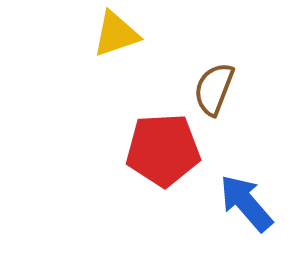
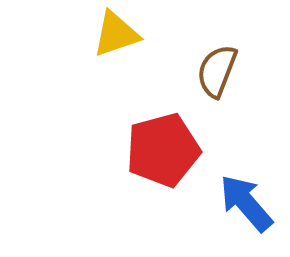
brown semicircle: moved 3 px right, 18 px up
red pentagon: rotated 12 degrees counterclockwise
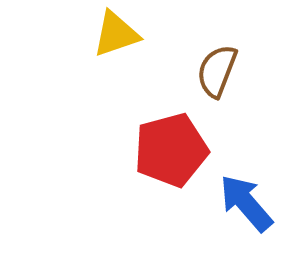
red pentagon: moved 8 px right
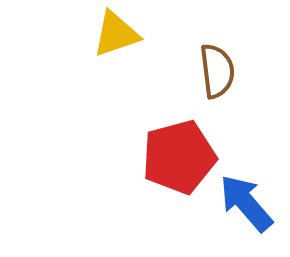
brown semicircle: rotated 152 degrees clockwise
red pentagon: moved 8 px right, 7 px down
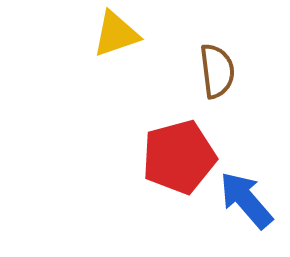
blue arrow: moved 3 px up
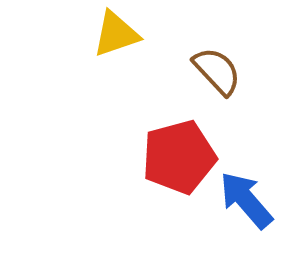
brown semicircle: rotated 36 degrees counterclockwise
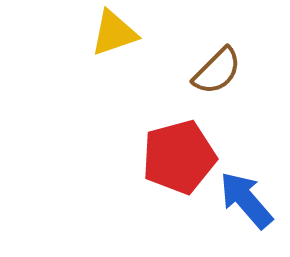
yellow triangle: moved 2 px left, 1 px up
brown semicircle: rotated 88 degrees clockwise
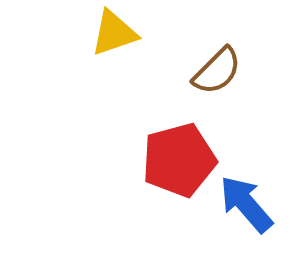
red pentagon: moved 3 px down
blue arrow: moved 4 px down
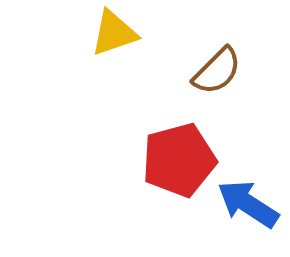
blue arrow: moved 2 px right; rotated 16 degrees counterclockwise
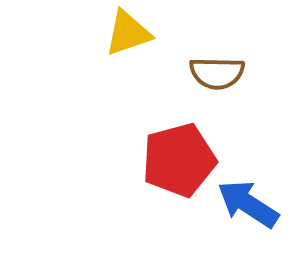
yellow triangle: moved 14 px right
brown semicircle: moved 2 px down; rotated 46 degrees clockwise
